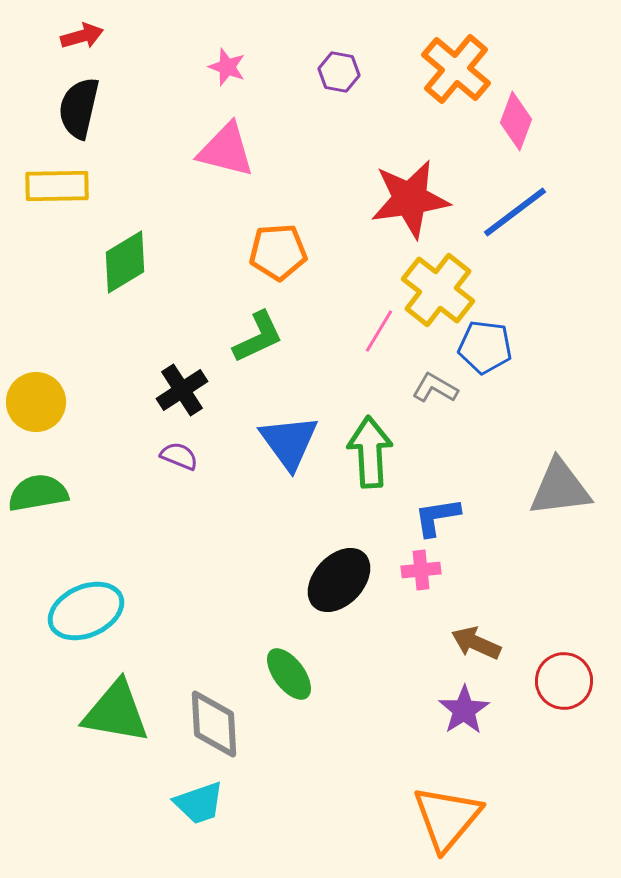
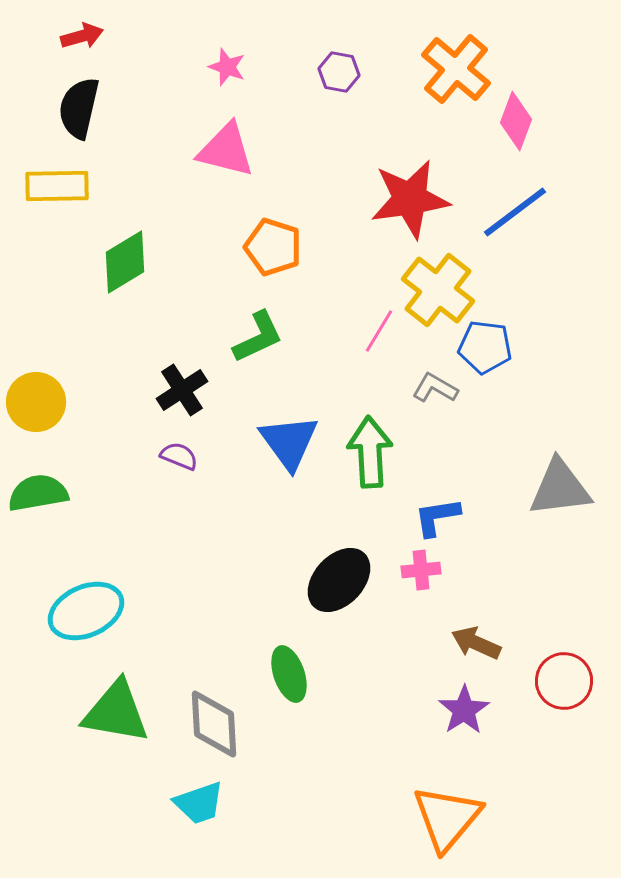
orange pentagon: moved 5 px left, 5 px up; rotated 22 degrees clockwise
green ellipse: rotated 18 degrees clockwise
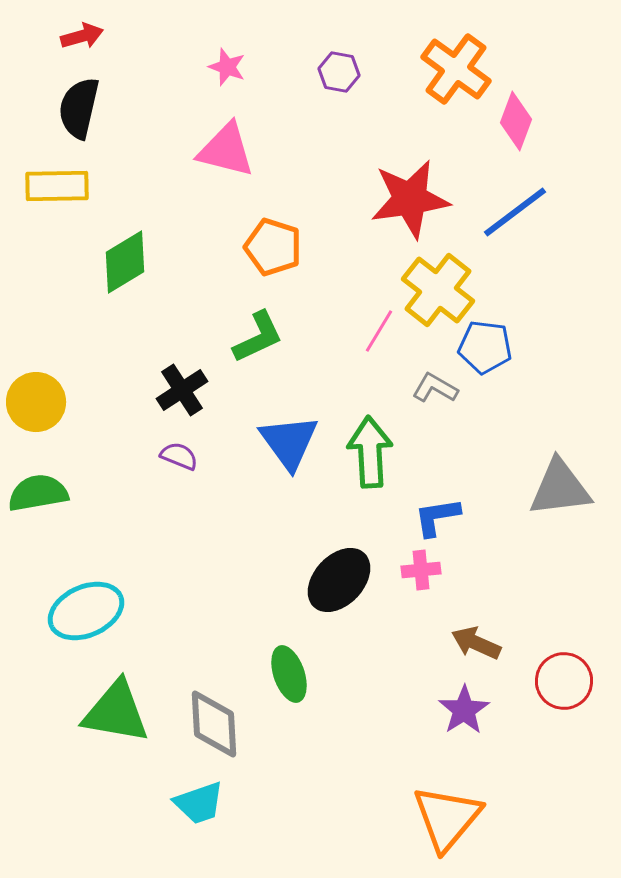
orange cross: rotated 4 degrees counterclockwise
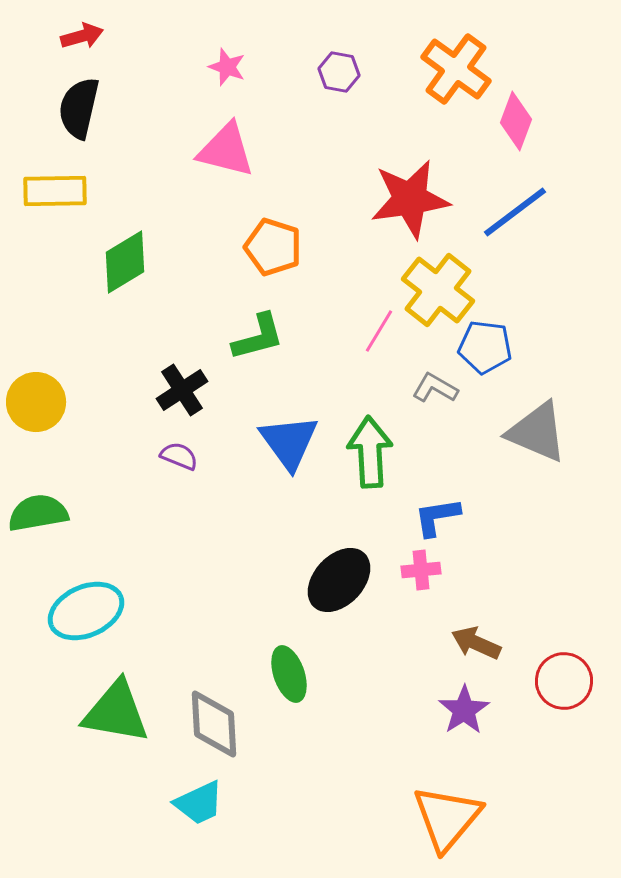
yellow rectangle: moved 2 px left, 5 px down
green L-shape: rotated 10 degrees clockwise
gray triangle: moved 23 px left, 56 px up; rotated 30 degrees clockwise
green semicircle: moved 20 px down
cyan trapezoid: rotated 6 degrees counterclockwise
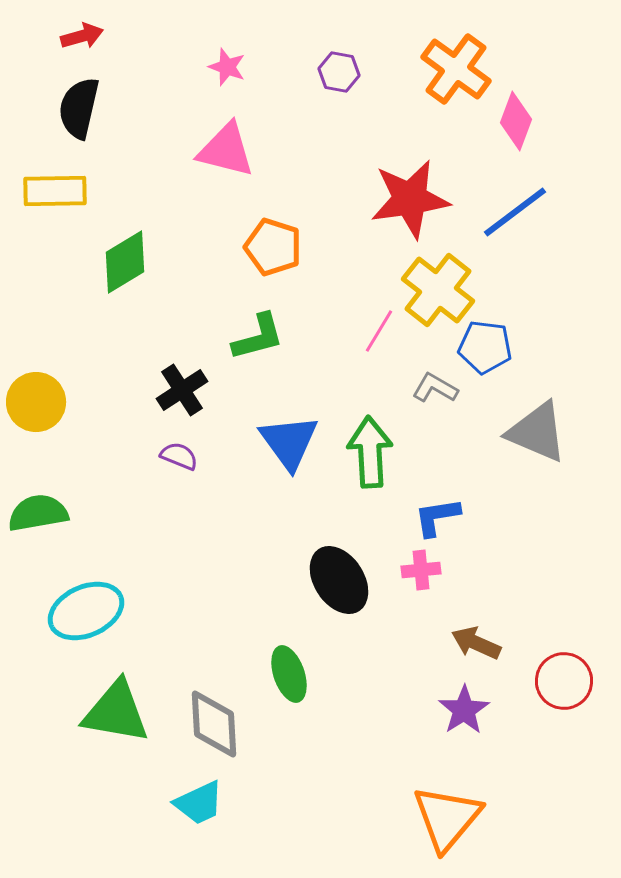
black ellipse: rotated 76 degrees counterclockwise
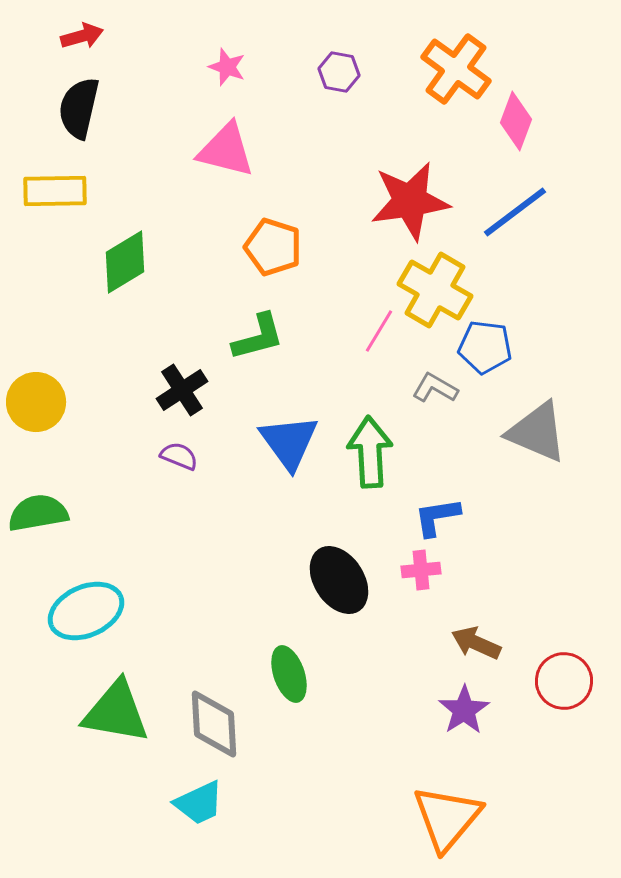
red star: moved 2 px down
yellow cross: moved 3 px left; rotated 8 degrees counterclockwise
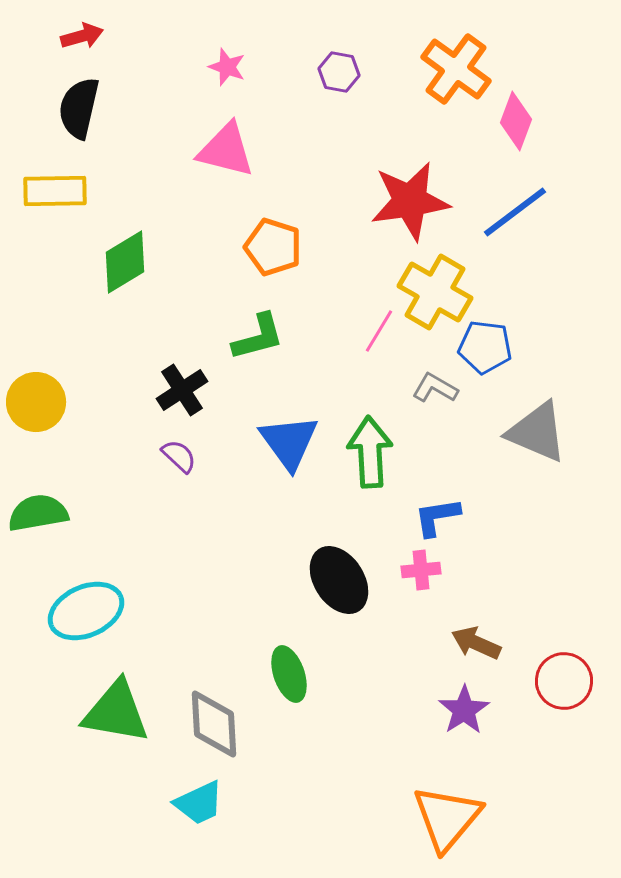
yellow cross: moved 2 px down
purple semicircle: rotated 21 degrees clockwise
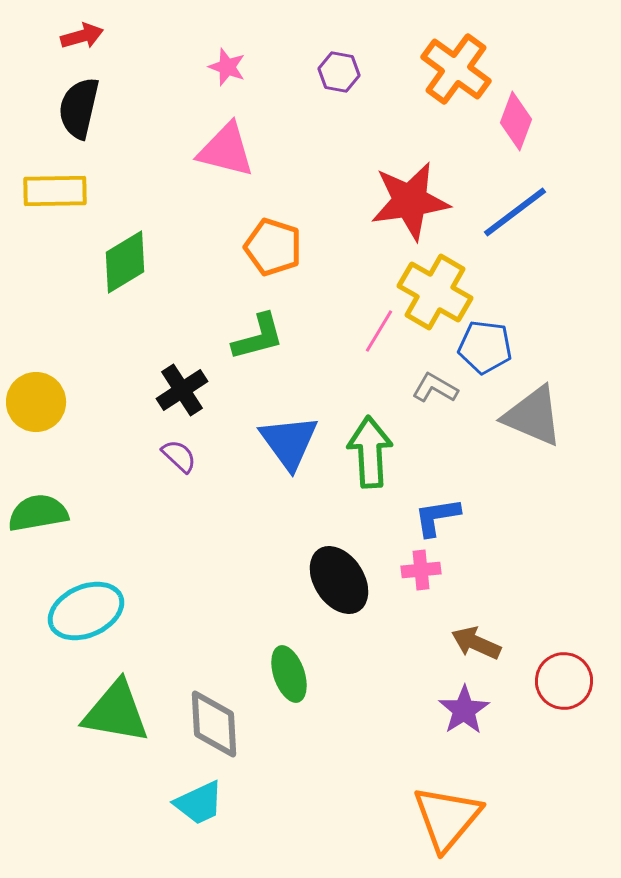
gray triangle: moved 4 px left, 16 px up
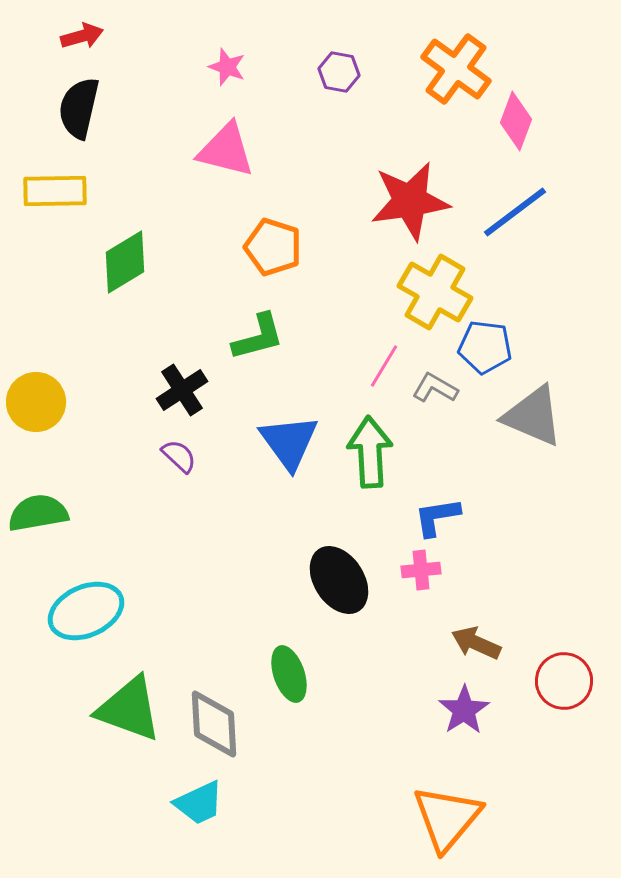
pink line: moved 5 px right, 35 px down
green triangle: moved 13 px right, 3 px up; rotated 10 degrees clockwise
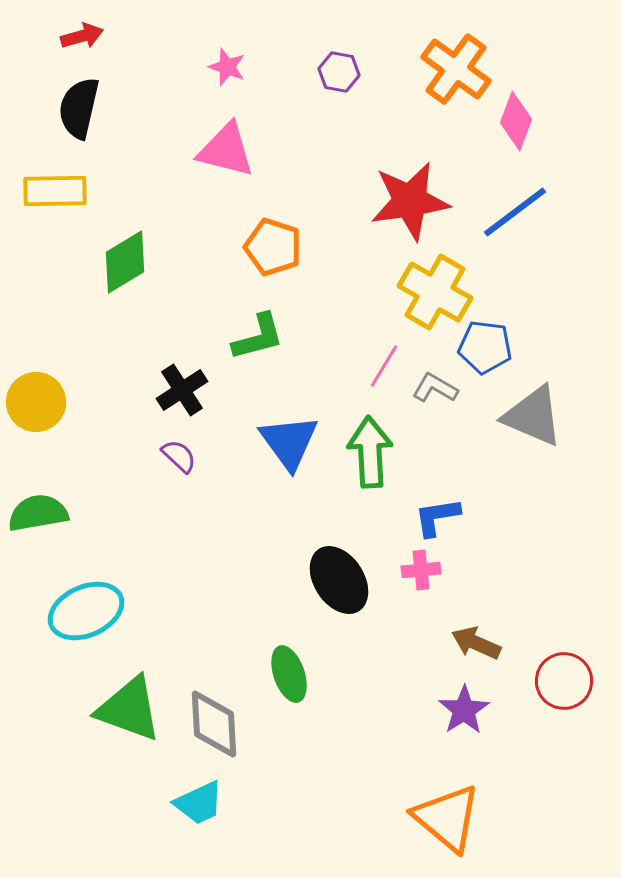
orange triangle: rotated 30 degrees counterclockwise
